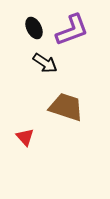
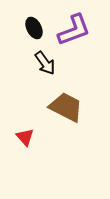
purple L-shape: moved 2 px right
black arrow: rotated 20 degrees clockwise
brown trapezoid: rotated 9 degrees clockwise
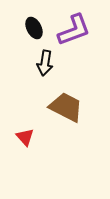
black arrow: rotated 45 degrees clockwise
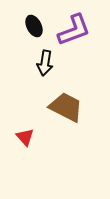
black ellipse: moved 2 px up
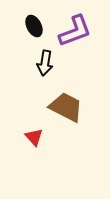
purple L-shape: moved 1 px right, 1 px down
red triangle: moved 9 px right
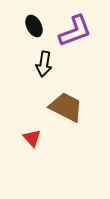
black arrow: moved 1 px left, 1 px down
red triangle: moved 2 px left, 1 px down
